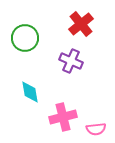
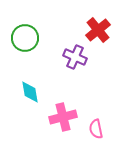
red cross: moved 17 px right, 6 px down
purple cross: moved 4 px right, 4 px up
pink semicircle: rotated 84 degrees clockwise
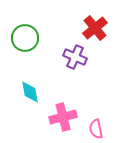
red cross: moved 3 px left, 2 px up
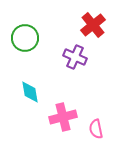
red cross: moved 2 px left, 3 px up
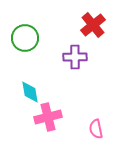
purple cross: rotated 25 degrees counterclockwise
pink cross: moved 15 px left
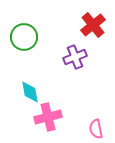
green circle: moved 1 px left, 1 px up
purple cross: rotated 20 degrees counterclockwise
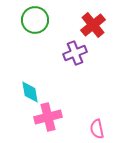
green circle: moved 11 px right, 17 px up
purple cross: moved 4 px up
pink semicircle: moved 1 px right
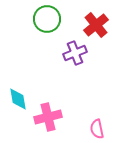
green circle: moved 12 px right, 1 px up
red cross: moved 3 px right
cyan diamond: moved 12 px left, 7 px down
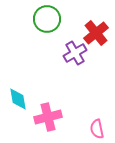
red cross: moved 8 px down
purple cross: rotated 10 degrees counterclockwise
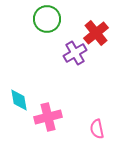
cyan diamond: moved 1 px right, 1 px down
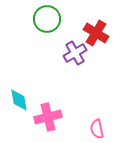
red cross: rotated 20 degrees counterclockwise
